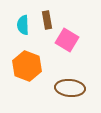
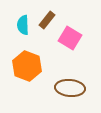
brown rectangle: rotated 48 degrees clockwise
pink square: moved 3 px right, 2 px up
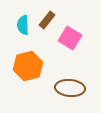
orange hexagon: moved 1 px right; rotated 24 degrees clockwise
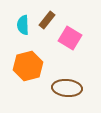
brown ellipse: moved 3 px left
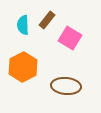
orange hexagon: moved 5 px left, 1 px down; rotated 12 degrees counterclockwise
brown ellipse: moved 1 px left, 2 px up
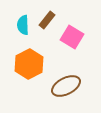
pink square: moved 2 px right, 1 px up
orange hexagon: moved 6 px right, 3 px up
brown ellipse: rotated 32 degrees counterclockwise
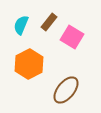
brown rectangle: moved 2 px right, 2 px down
cyan semicircle: moved 2 px left; rotated 24 degrees clockwise
brown ellipse: moved 4 px down; rotated 24 degrees counterclockwise
